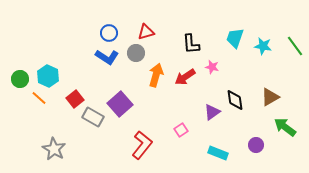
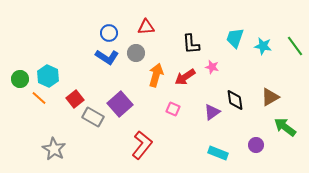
red triangle: moved 5 px up; rotated 12 degrees clockwise
pink square: moved 8 px left, 21 px up; rotated 32 degrees counterclockwise
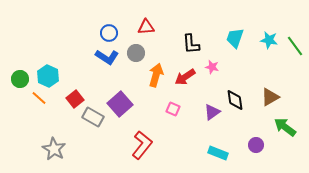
cyan star: moved 6 px right, 6 px up
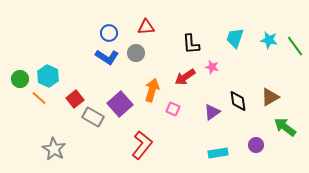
orange arrow: moved 4 px left, 15 px down
black diamond: moved 3 px right, 1 px down
cyan rectangle: rotated 30 degrees counterclockwise
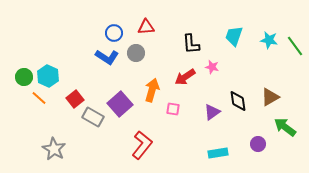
blue circle: moved 5 px right
cyan trapezoid: moved 1 px left, 2 px up
green circle: moved 4 px right, 2 px up
pink square: rotated 16 degrees counterclockwise
purple circle: moved 2 px right, 1 px up
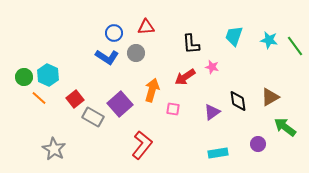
cyan hexagon: moved 1 px up
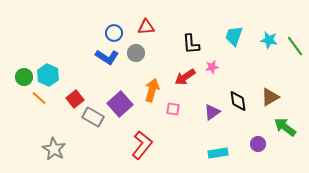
pink star: rotated 24 degrees counterclockwise
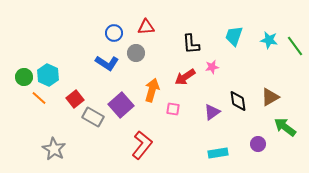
blue L-shape: moved 6 px down
purple square: moved 1 px right, 1 px down
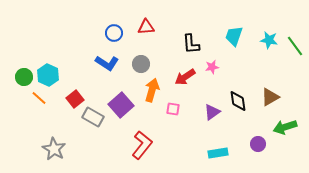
gray circle: moved 5 px right, 11 px down
green arrow: rotated 55 degrees counterclockwise
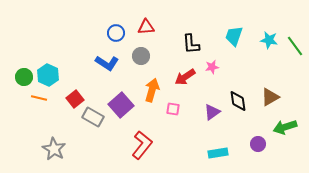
blue circle: moved 2 px right
gray circle: moved 8 px up
orange line: rotated 28 degrees counterclockwise
